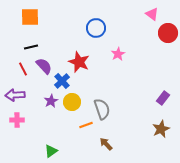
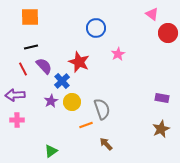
purple rectangle: moved 1 px left; rotated 64 degrees clockwise
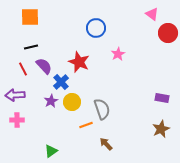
blue cross: moved 1 px left, 1 px down
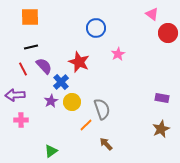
pink cross: moved 4 px right
orange line: rotated 24 degrees counterclockwise
